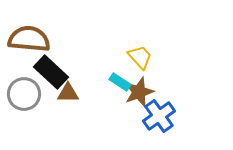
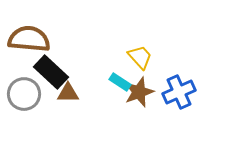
blue cross: moved 20 px right, 24 px up; rotated 12 degrees clockwise
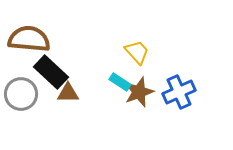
yellow trapezoid: moved 3 px left, 5 px up
gray circle: moved 3 px left
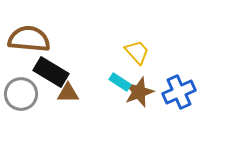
black rectangle: rotated 12 degrees counterclockwise
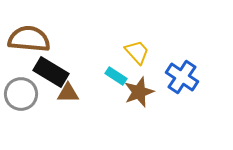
cyan rectangle: moved 4 px left, 6 px up
blue cross: moved 3 px right, 15 px up; rotated 32 degrees counterclockwise
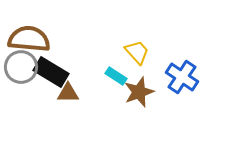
gray circle: moved 27 px up
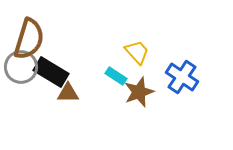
brown semicircle: rotated 102 degrees clockwise
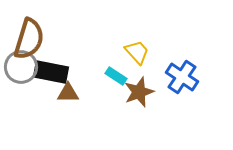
black rectangle: rotated 20 degrees counterclockwise
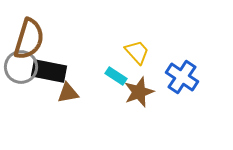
black rectangle: moved 2 px left, 1 px up
brown triangle: rotated 10 degrees counterclockwise
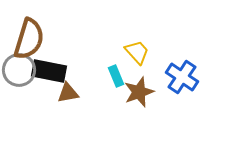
gray circle: moved 2 px left, 3 px down
cyan rectangle: rotated 35 degrees clockwise
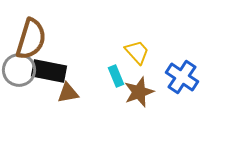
brown semicircle: moved 2 px right
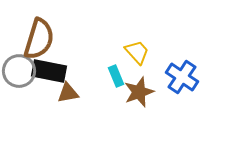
brown semicircle: moved 8 px right
gray circle: moved 1 px down
